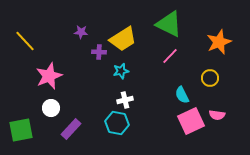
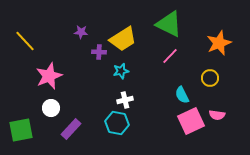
orange star: moved 1 px down
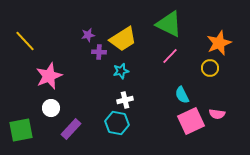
purple star: moved 7 px right, 3 px down; rotated 16 degrees counterclockwise
yellow circle: moved 10 px up
pink semicircle: moved 1 px up
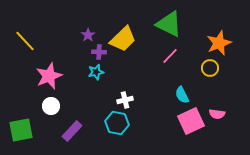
purple star: rotated 24 degrees counterclockwise
yellow trapezoid: rotated 12 degrees counterclockwise
cyan star: moved 25 px left, 1 px down
white circle: moved 2 px up
purple rectangle: moved 1 px right, 2 px down
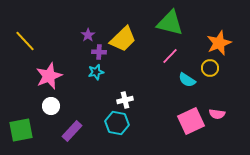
green triangle: moved 1 px right, 1 px up; rotated 12 degrees counterclockwise
cyan semicircle: moved 5 px right, 15 px up; rotated 30 degrees counterclockwise
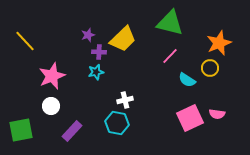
purple star: rotated 16 degrees clockwise
pink star: moved 3 px right
pink square: moved 1 px left, 3 px up
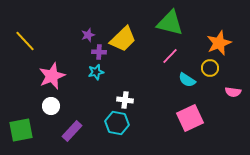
white cross: rotated 21 degrees clockwise
pink semicircle: moved 16 px right, 22 px up
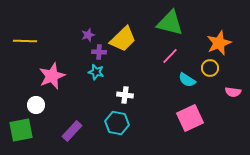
yellow line: rotated 45 degrees counterclockwise
cyan star: rotated 28 degrees clockwise
white cross: moved 5 px up
white circle: moved 15 px left, 1 px up
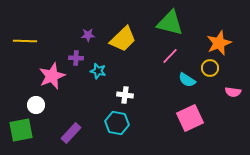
purple star: rotated 16 degrees clockwise
purple cross: moved 23 px left, 6 px down
cyan star: moved 2 px right, 1 px up
purple rectangle: moved 1 px left, 2 px down
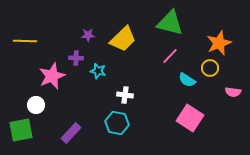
pink square: rotated 32 degrees counterclockwise
